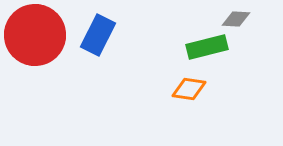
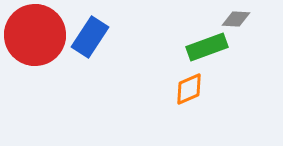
blue rectangle: moved 8 px left, 2 px down; rotated 6 degrees clockwise
green rectangle: rotated 6 degrees counterclockwise
orange diamond: rotated 32 degrees counterclockwise
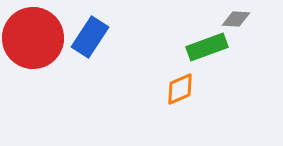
red circle: moved 2 px left, 3 px down
orange diamond: moved 9 px left
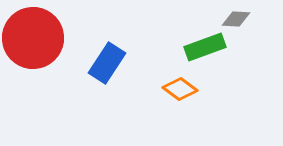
blue rectangle: moved 17 px right, 26 px down
green rectangle: moved 2 px left
orange diamond: rotated 60 degrees clockwise
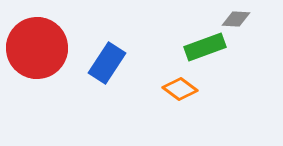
red circle: moved 4 px right, 10 px down
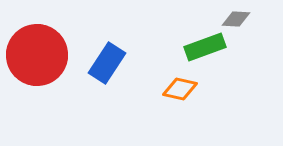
red circle: moved 7 px down
orange diamond: rotated 24 degrees counterclockwise
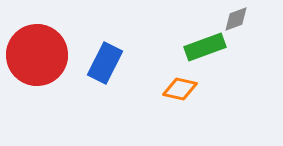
gray diamond: rotated 24 degrees counterclockwise
blue rectangle: moved 2 px left; rotated 6 degrees counterclockwise
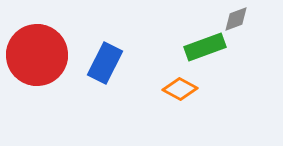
orange diamond: rotated 16 degrees clockwise
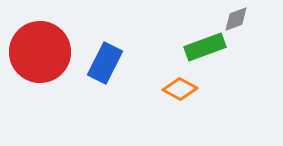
red circle: moved 3 px right, 3 px up
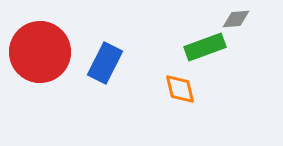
gray diamond: rotated 16 degrees clockwise
orange diamond: rotated 48 degrees clockwise
